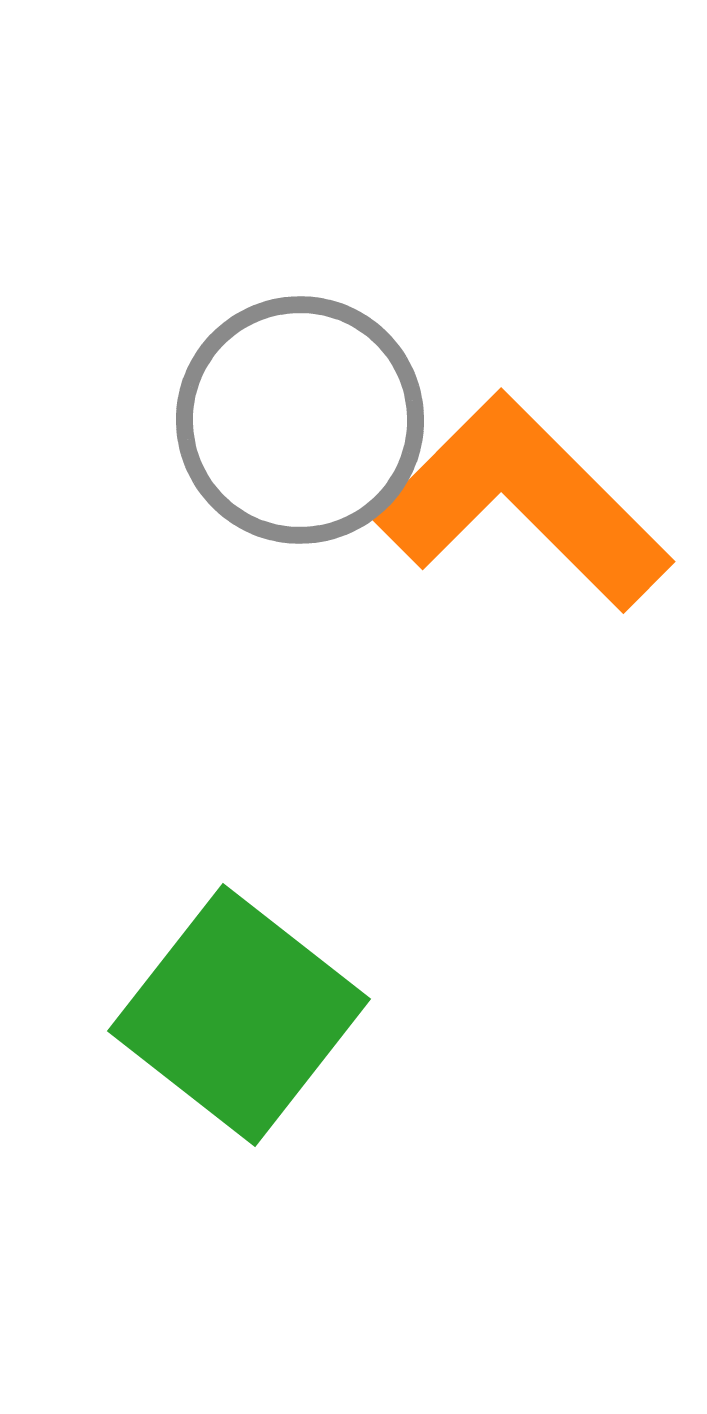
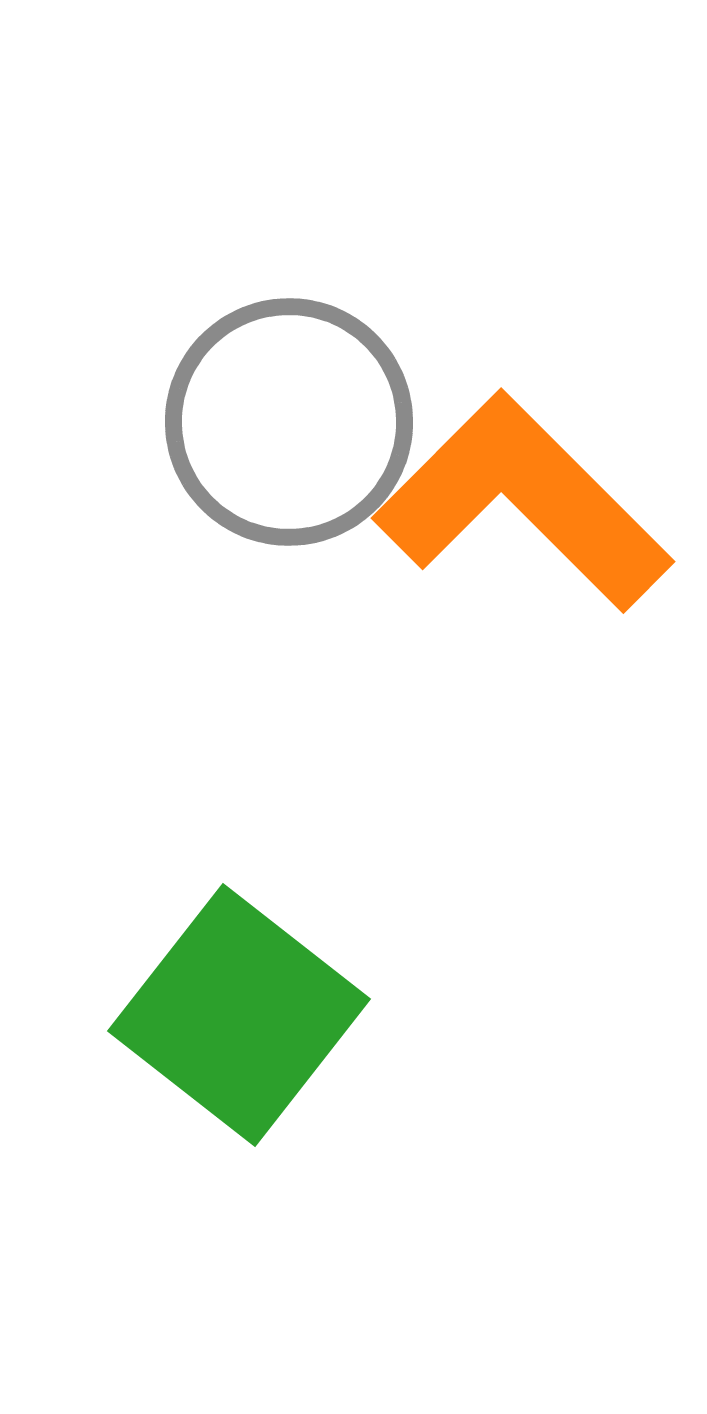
gray circle: moved 11 px left, 2 px down
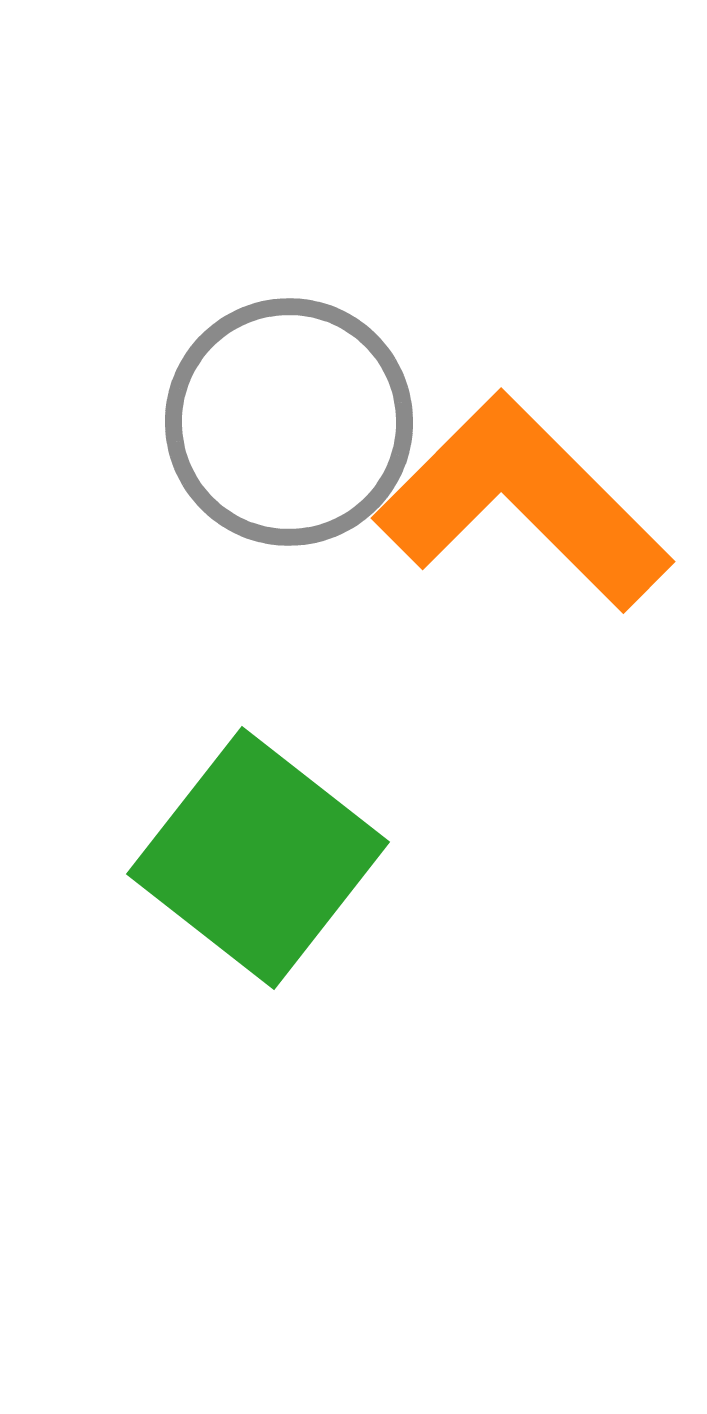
green square: moved 19 px right, 157 px up
